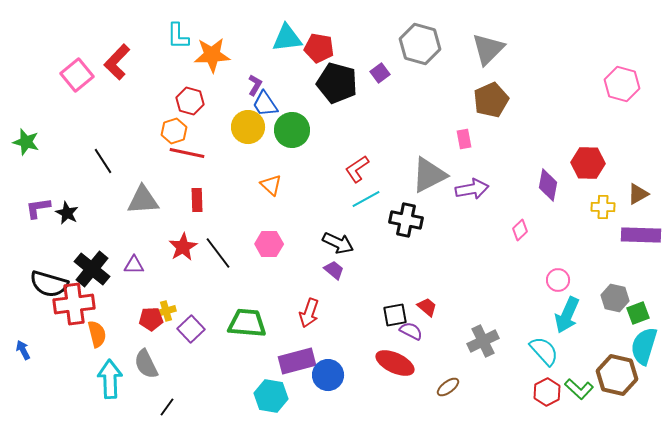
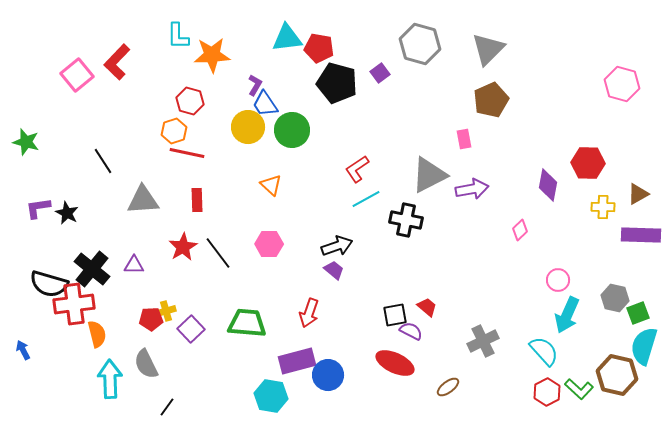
black arrow at (338, 243): moved 1 px left, 3 px down; rotated 44 degrees counterclockwise
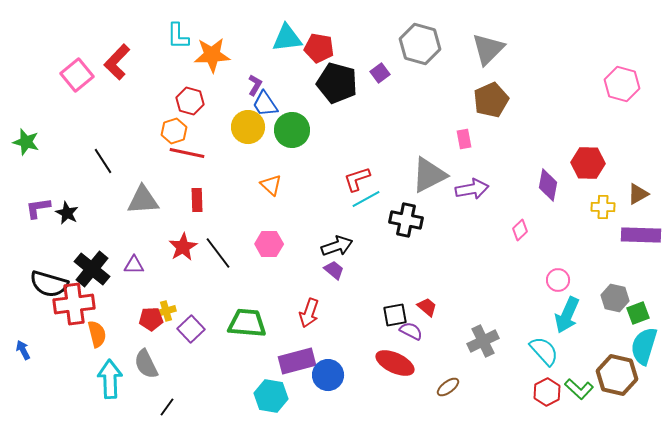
red L-shape at (357, 169): moved 10 px down; rotated 16 degrees clockwise
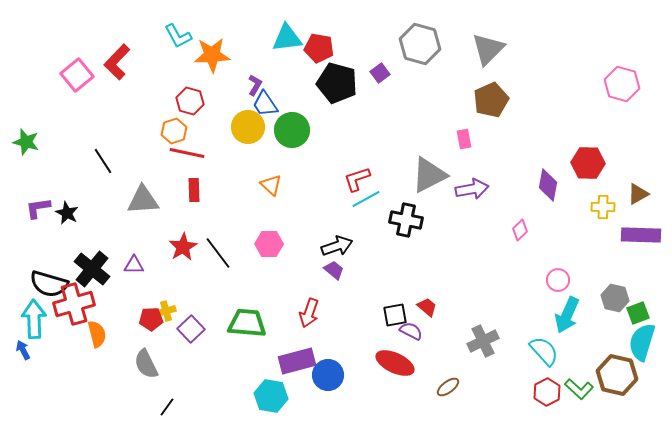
cyan L-shape at (178, 36): rotated 28 degrees counterclockwise
red rectangle at (197, 200): moved 3 px left, 10 px up
red cross at (74, 304): rotated 9 degrees counterclockwise
cyan semicircle at (644, 346): moved 2 px left, 4 px up
cyan arrow at (110, 379): moved 76 px left, 60 px up
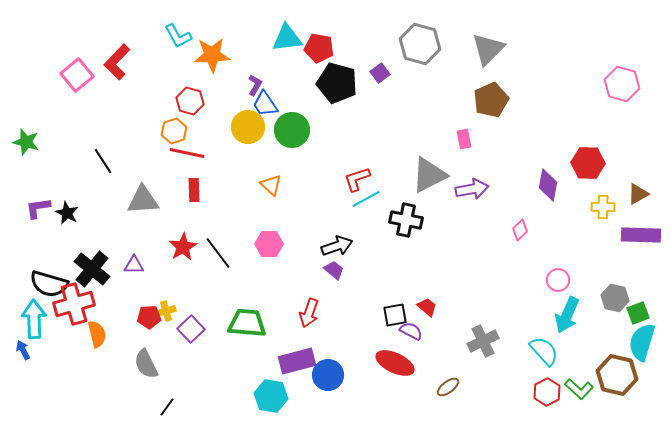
red pentagon at (151, 319): moved 2 px left, 2 px up
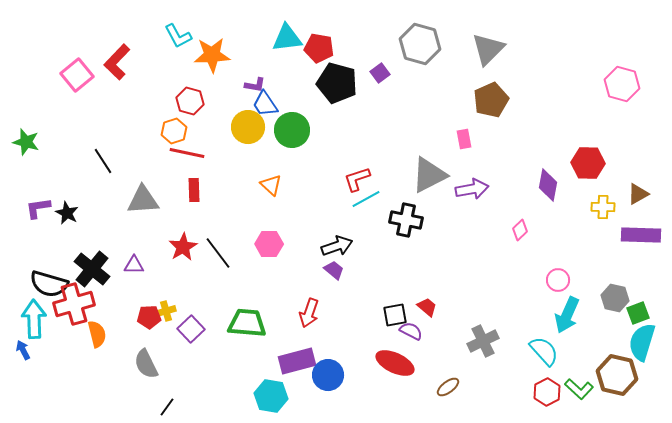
purple L-shape at (255, 85): rotated 70 degrees clockwise
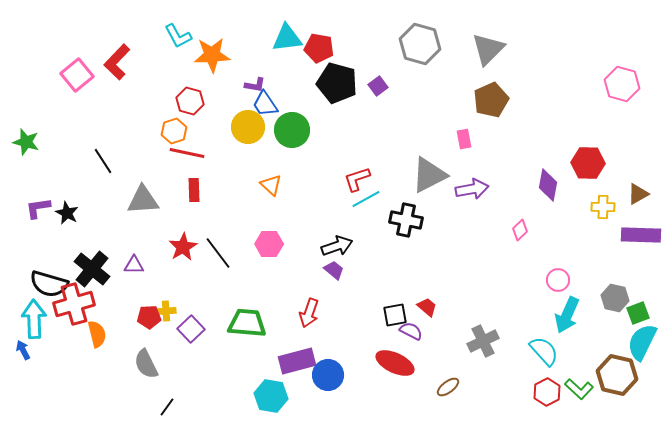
purple square at (380, 73): moved 2 px left, 13 px down
yellow cross at (166, 311): rotated 12 degrees clockwise
cyan semicircle at (642, 342): rotated 9 degrees clockwise
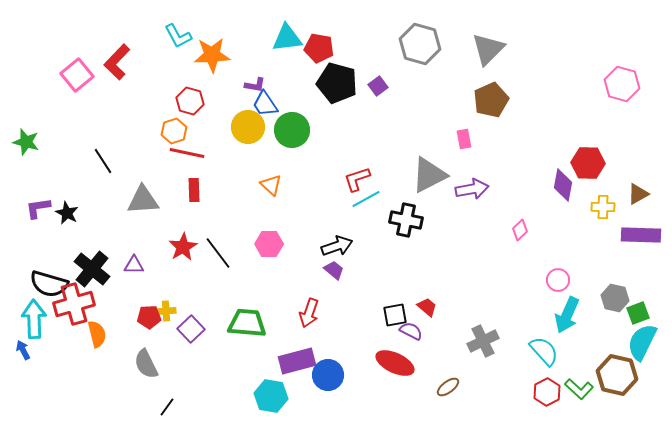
purple diamond at (548, 185): moved 15 px right
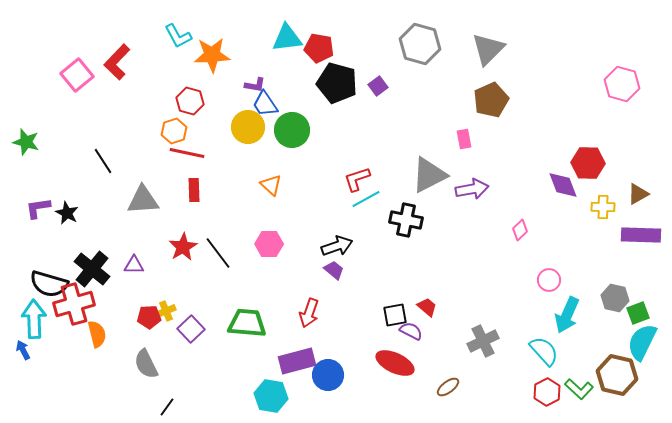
purple diamond at (563, 185): rotated 32 degrees counterclockwise
pink circle at (558, 280): moved 9 px left
yellow cross at (166, 311): rotated 18 degrees counterclockwise
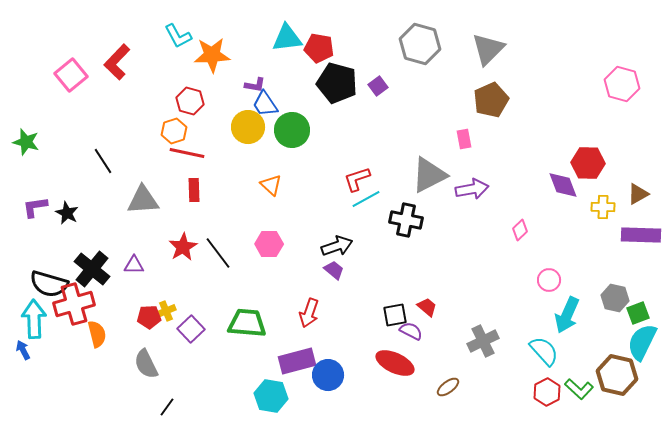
pink square at (77, 75): moved 6 px left
purple L-shape at (38, 208): moved 3 px left, 1 px up
